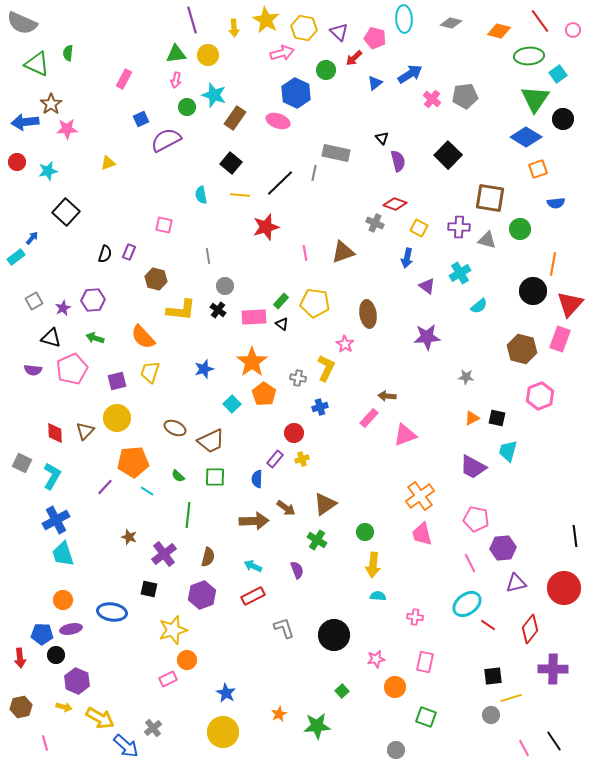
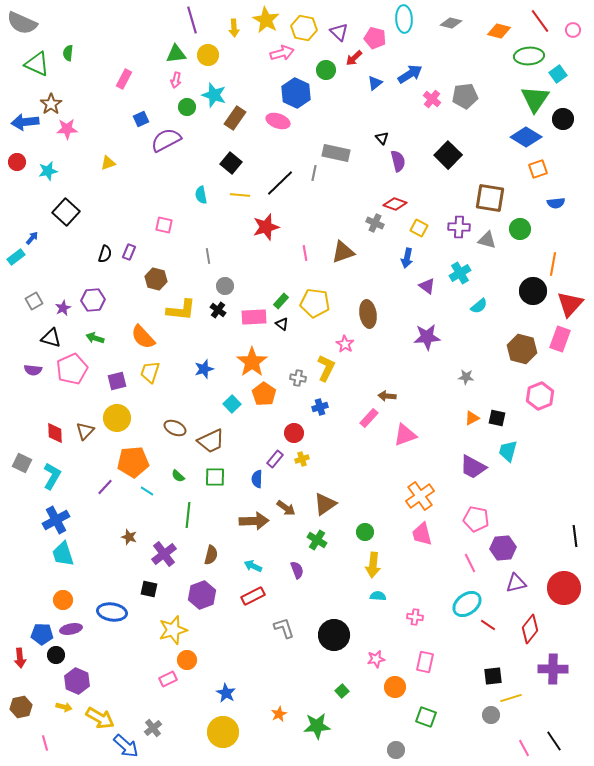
brown semicircle at (208, 557): moved 3 px right, 2 px up
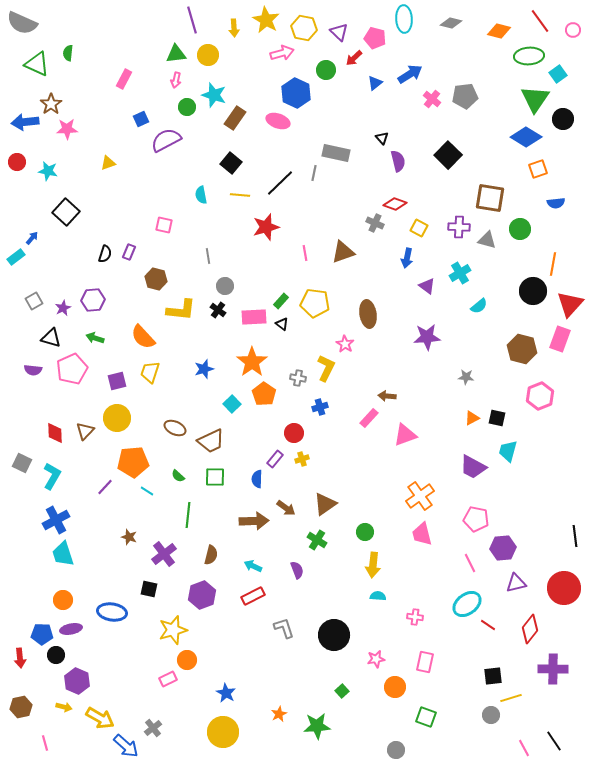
cyan star at (48, 171): rotated 24 degrees clockwise
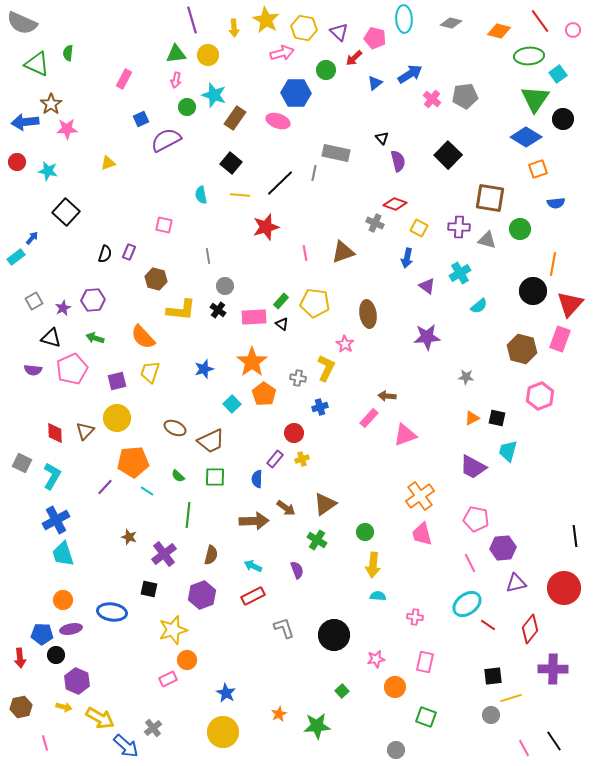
blue hexagon at (296, 93): rotated 24 degrees counterclockwise
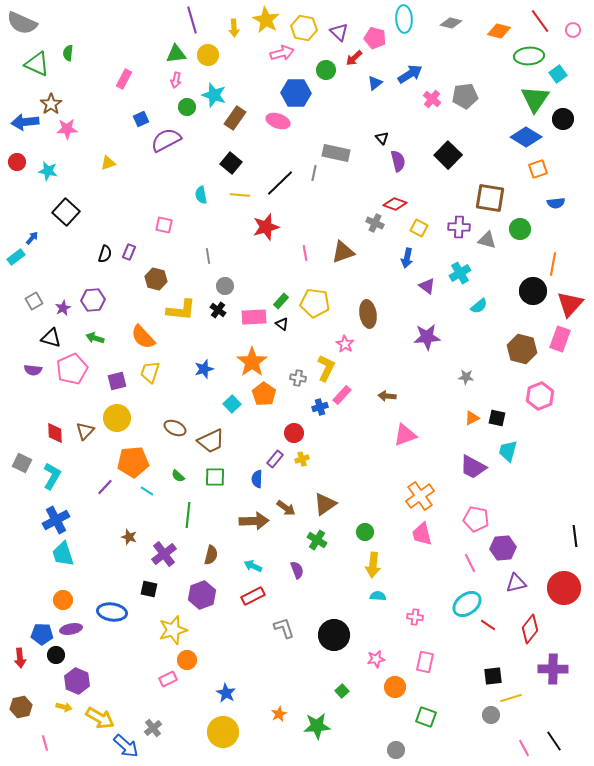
pink rectangle at (369, 418): moved 27 px left, 23 px up
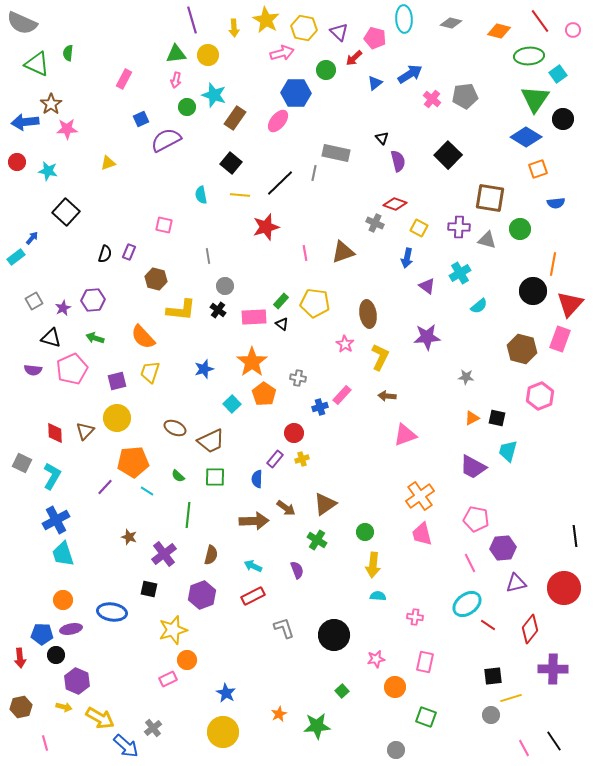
pink ellipse at (278, 121): rotated 70 degrees counterclockwise
yellow L-shape at (326, 368): moved 54 px right, 11 px up
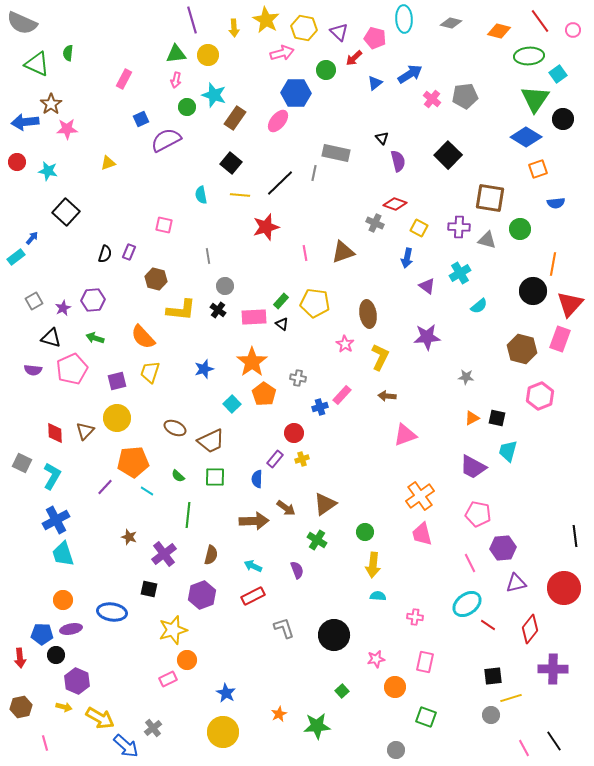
pink pentagon at (476, 519): moved 2 px right, 5 px up
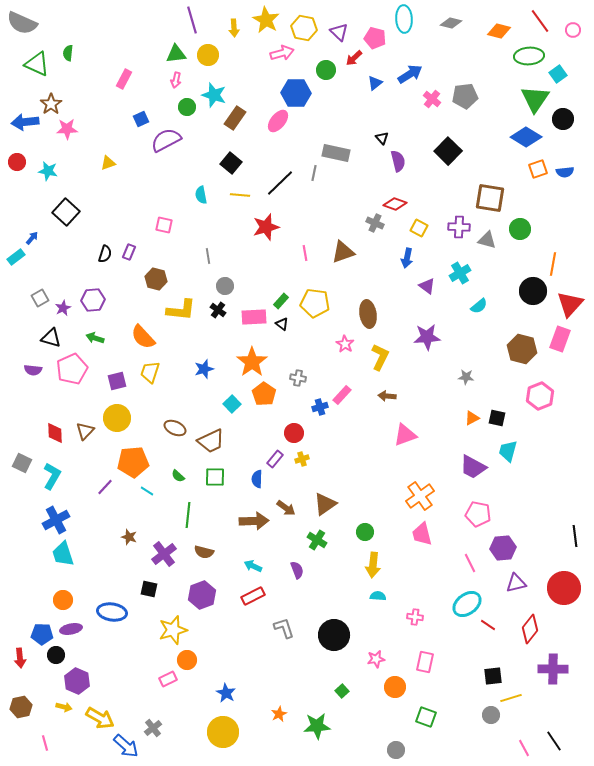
black square at (448, 155): moved 4 px up
blue semicircle at (556, 203): moved 9 px right, 31 px up
gray square at (34, 301): moved 6 px right, 3 px up
brown semicircle at (211, 555): moved 7 px left, 3 px up; rotated 90 degrees clockwise
